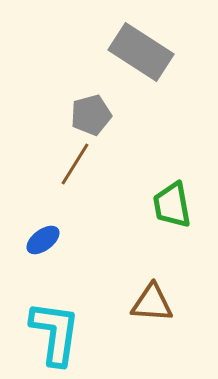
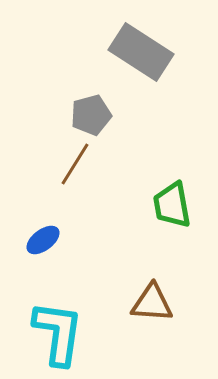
cyan L-shape: moved 3 px right
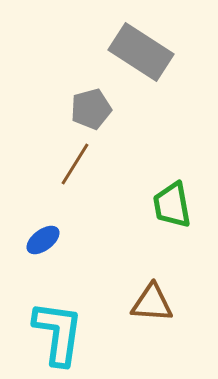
gray pentagon: moved 6 px up
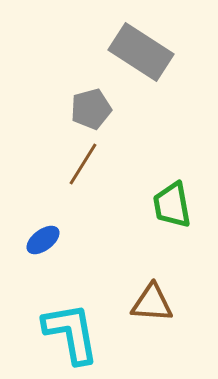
brown line: moved 8 px right
cyan L-shape: moved 13 px right; rotated 18 degrees counterclockwise
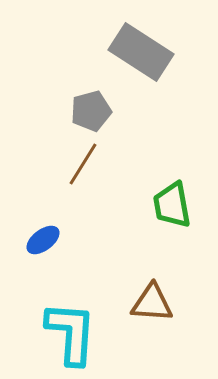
gray pentagon: moved 2 px down
cyan L-shape: rotated 14 degrees clockwise
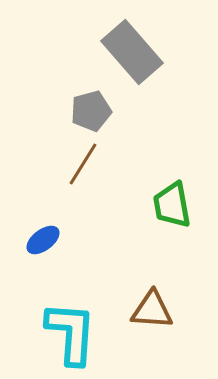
gray rectangle: moved 9 px left; rotated 16 degrees clockwise
brown triangle: moved 7 px down
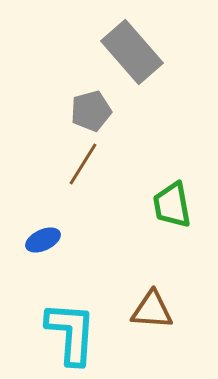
blue ellipse: rotated 12 degrees clockwise
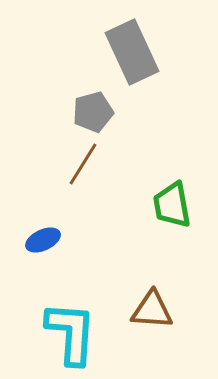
gray rectangle: rotated 16 degrees clockwise
gray pentagon: moved 2 px right, 1 px down
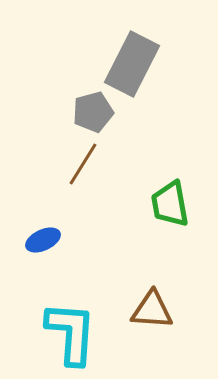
gray rectangle: moved 12 px down; rotated 52 degrees clockwise
green trapezoid: moved 2 px left, 1 px up
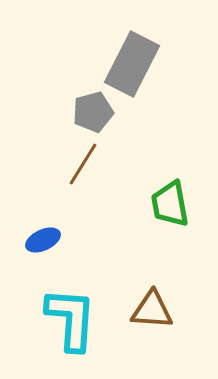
cyan L-shape: moved 14 px up
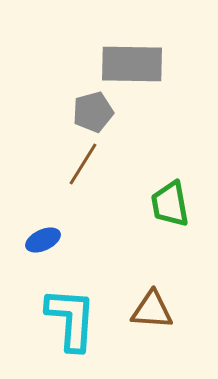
gray rectangle: rotated 64 degrees clockwise
